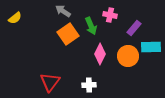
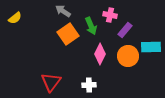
purple rectangle: moved 9 px left, 2 px down
red triangle: moved 1 px right
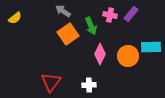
purple rectangle: moved 6 px right, 16 px up
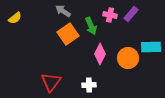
orange circle: moved 2 px down
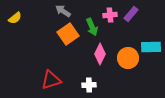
pink cross: rotated 16 degrees counterclockwise
green arrow: moved 1 px right, 1 px down
red triangle: moved 2 px up; rotated 35 degrees clockwise
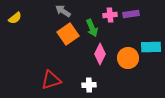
purple rectangle: rotated 42 degrees clockwise
green arrow: moved 1 px down
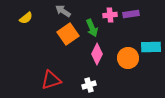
yellow semicircle: moved 11 px right
pink diamond: moved 3 px left
white cross: rotated 16 degrees counterclockwise
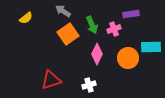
pink cross: moved 4 px right, 14 px down; rotated 16 degrees counterclockwise
green arrow: moved 3 px up
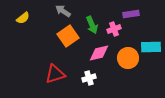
yellow semicircle: moved 3 px left
orange square: moved 2 px down
pink diamond: moved 2 px right, 1 px up; rotated 50 degrees clockwise
red triangle: moved 4 px right, 6 px up
white cross: moved 7 px up
